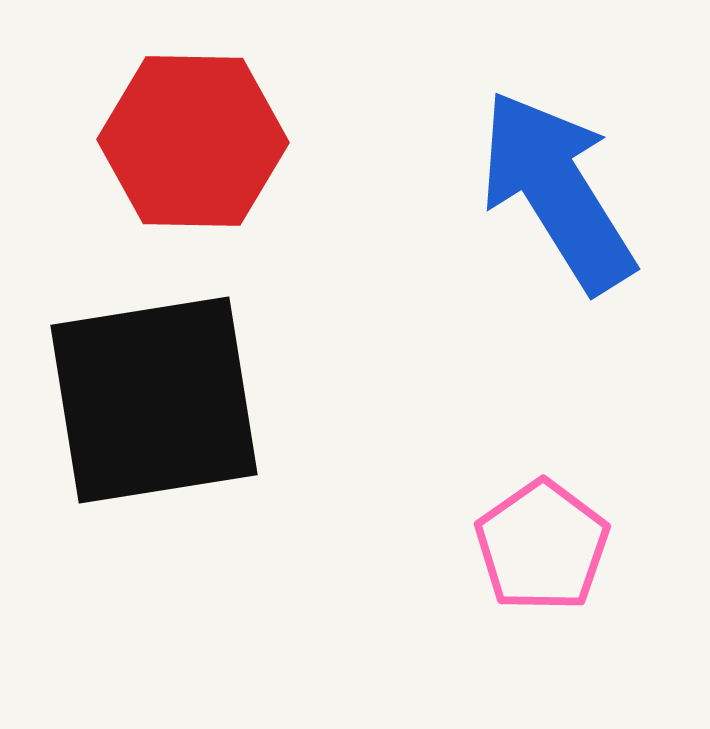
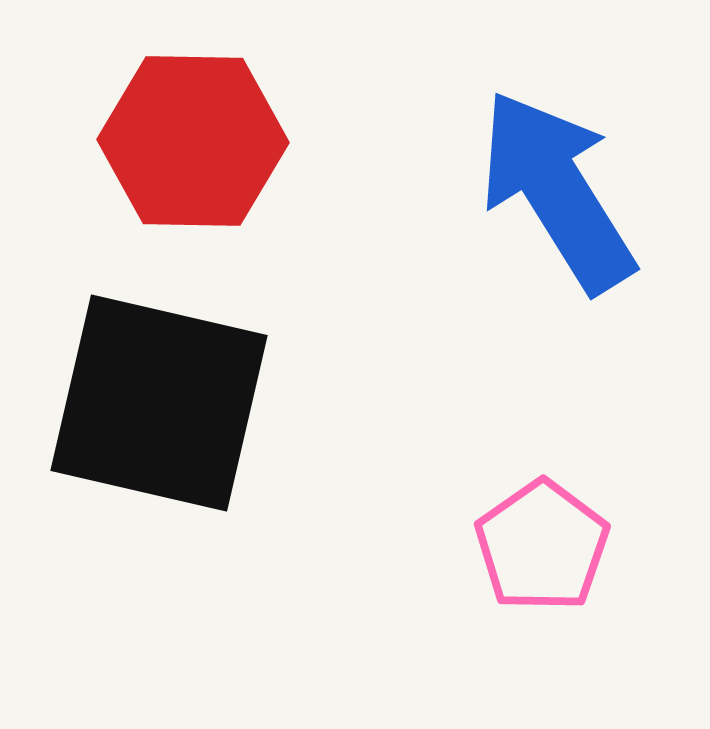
black square: moved 5 px right, 3 px down; rotated 22 degrees clockwise
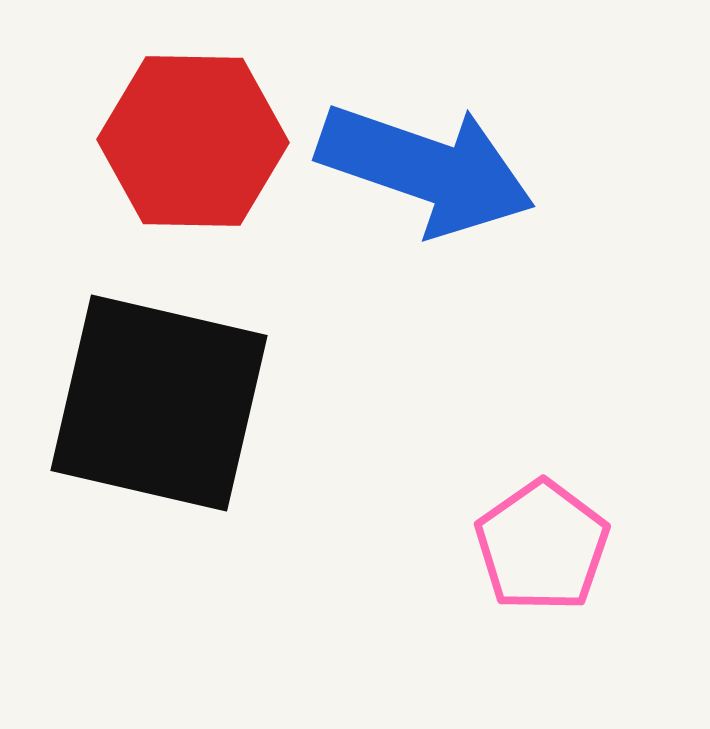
blue arrow: moved 131 px left, 22 px up; rotated 141 degrees clockwise
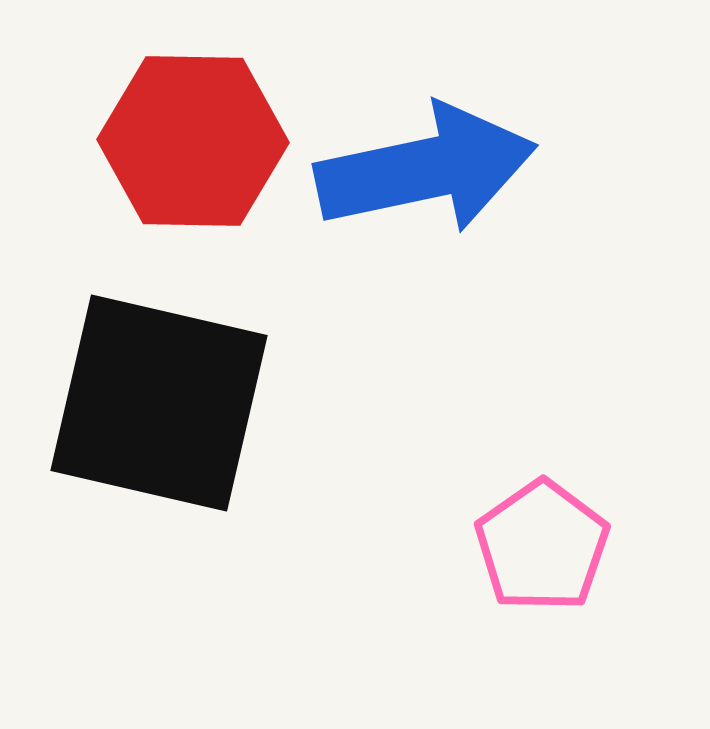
blue arrow: rotated 31 degrees counterclockwise
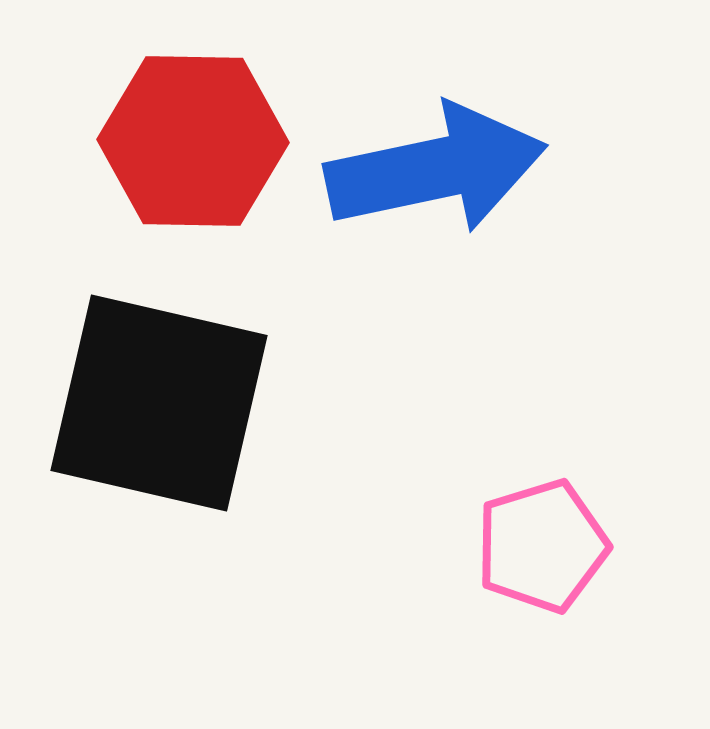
blue arrow: moved 10 px right
pink pentagon: rotated 18 degrees clockwise
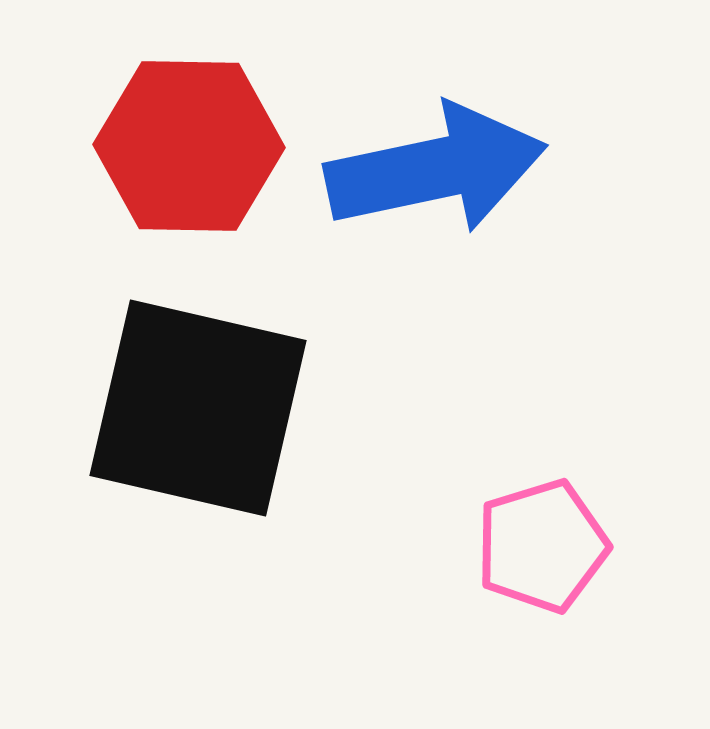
red hexagon: moved 4 px left, 5 px down
black square: moved 39 px right, 5 px down
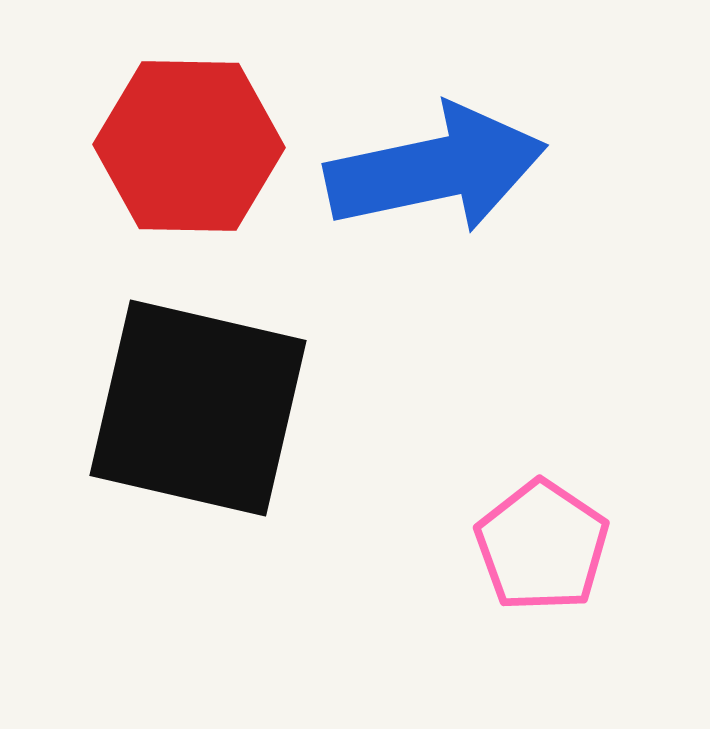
pink pentagon: rotated 21 degrees counterclockwise
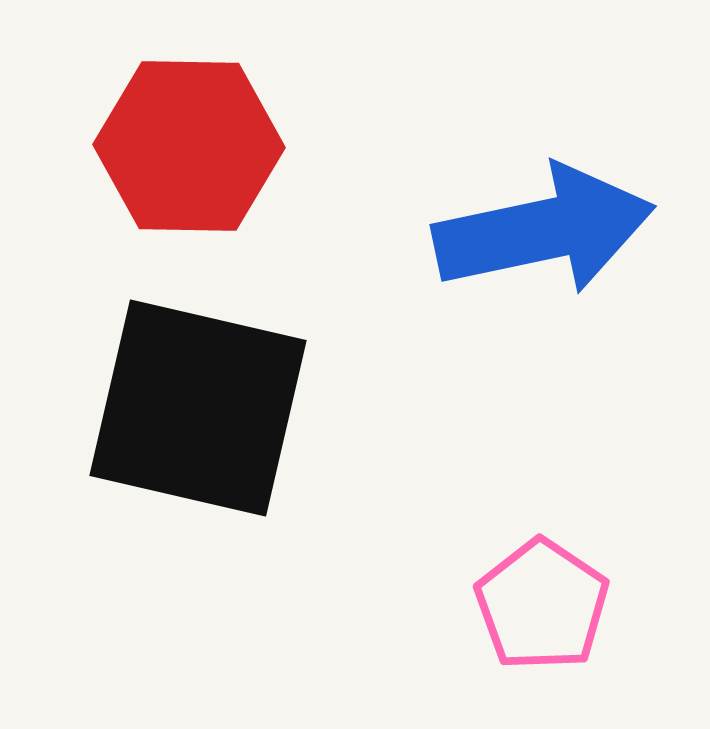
blue arrow: moved 108 px right, 61 px down
pink pentagon: moved 59 px down
